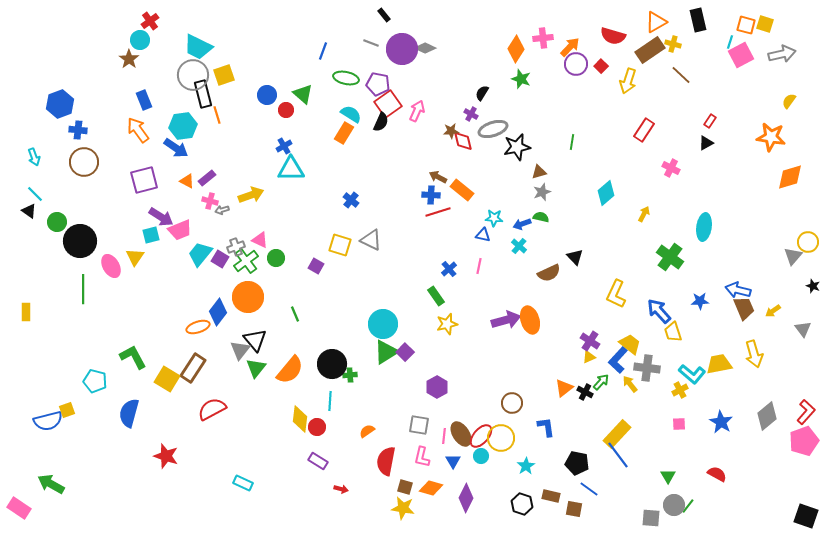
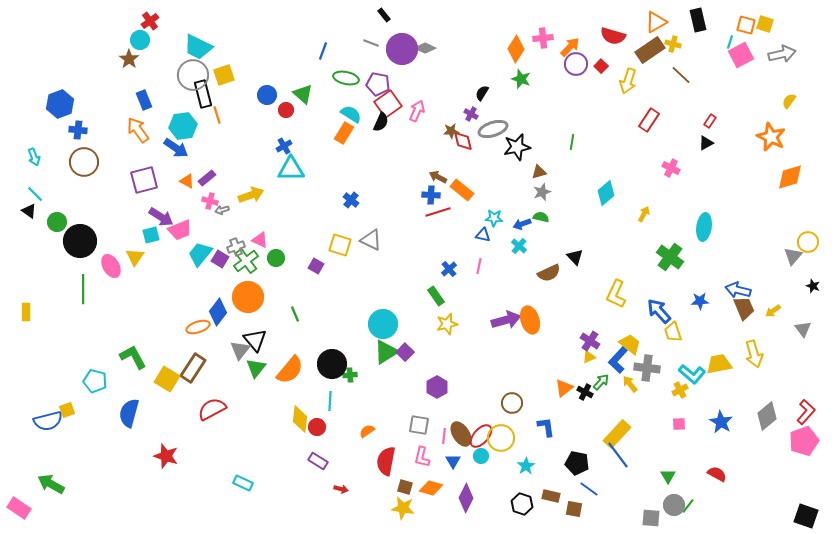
red rectangle at (644, 130): moved 5 px right, 10 px up
orange star at (771, 137): rotated 16 degrees clockwise
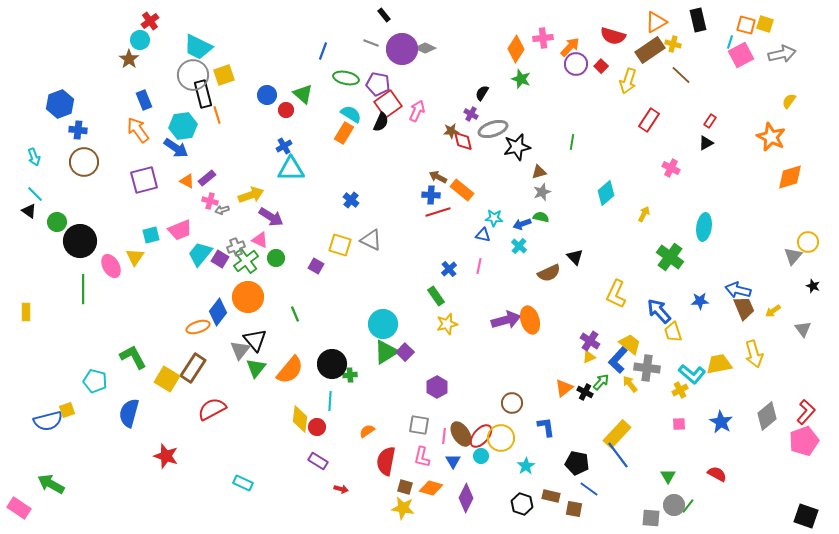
purple arrow at (161, 217): moved 110 px right
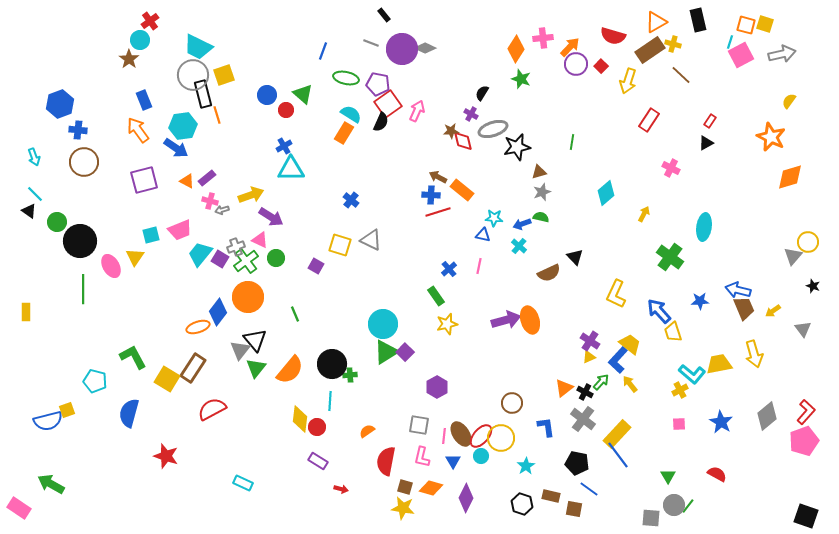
gray cross at (647, 368): moved 64 px left, 51 px down; rotated 30 degrees clockwise
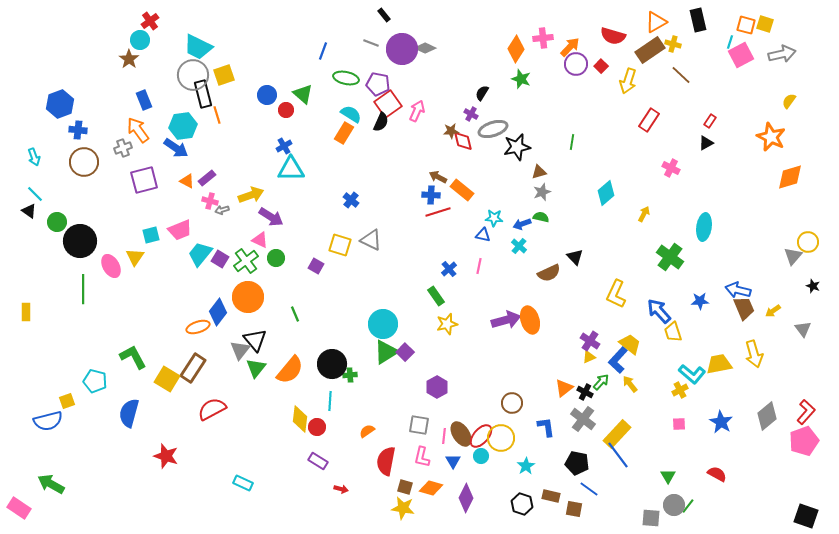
gray cross at (236, 247): moved 113 px left, 99 px up
yellow square at (67, 410): moved 9 px up
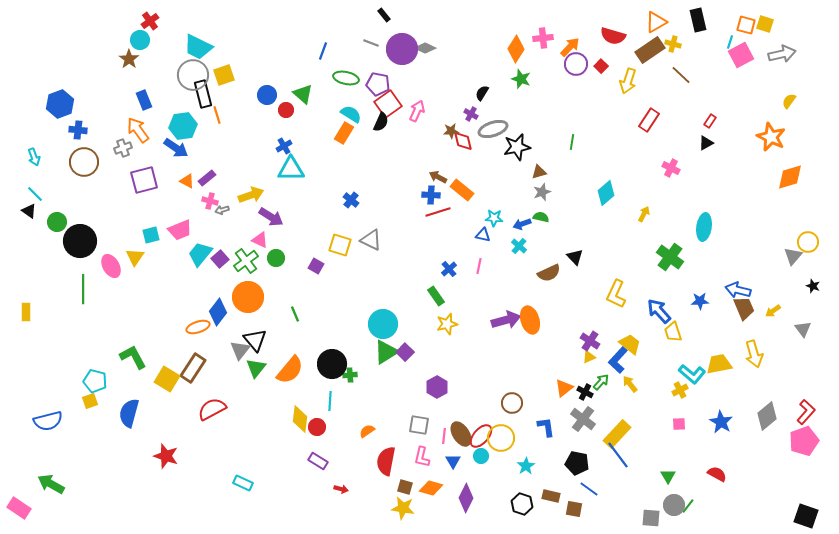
purple square at (220, 259): rotated 18 degrees clockwise
yellow square at (67, 401): moved 23 px right
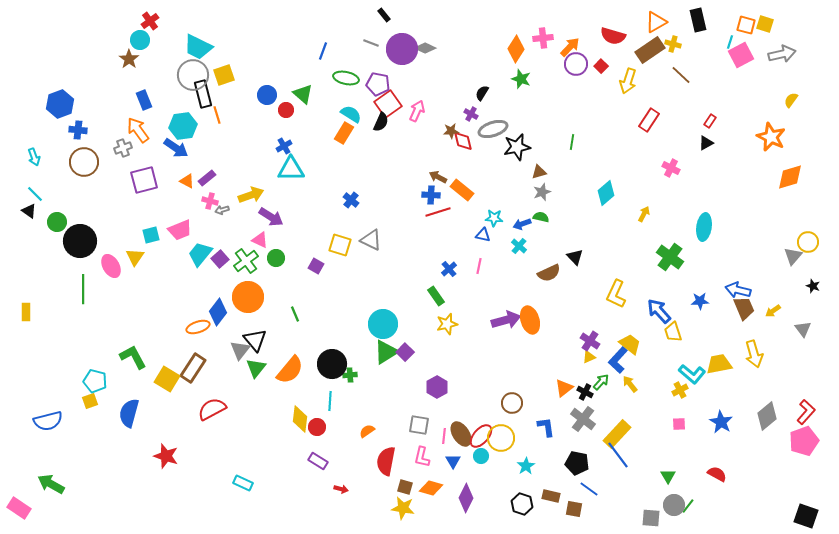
yellow semicircle at (789, 101): moved 2 px right, 1 px up
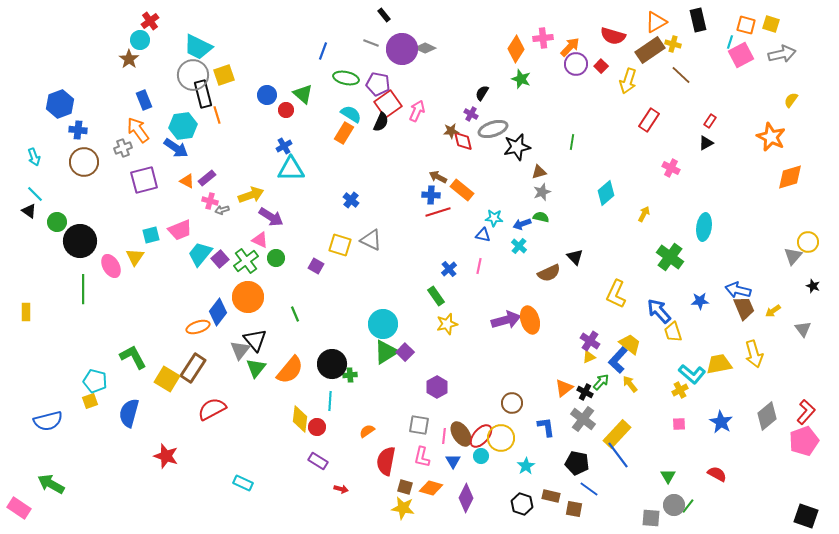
yellow square at (765, 24): moved 6 px right
